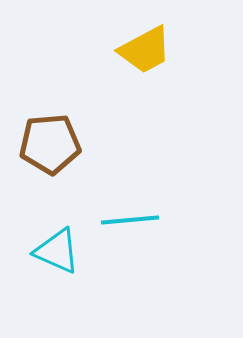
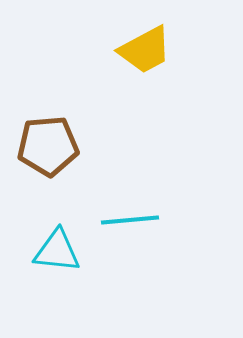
brown pentagon: moved 2 px left, 2 px down
cyan triangle: rotated 18 degrees counterclockwise
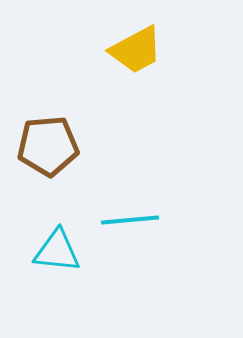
yellow trapezoid: moved 9 px left
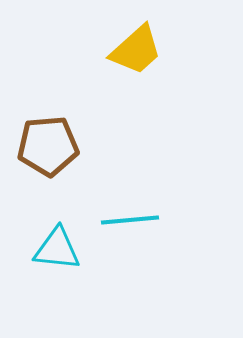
yellow trapezoid: rotated 14 degrees counterclockwise
cyan triangle: moved 2 px up
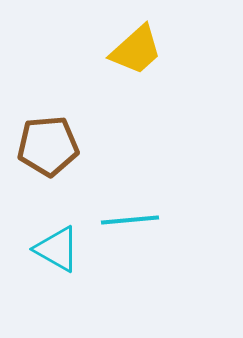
cyan triangle: rotated 24 degrees clockwise
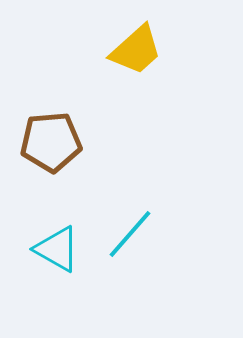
brown pentagon: moved 3 px right, 4 px up
cyan line: moved 14 px down; rotated 44 degrees counterclockwise
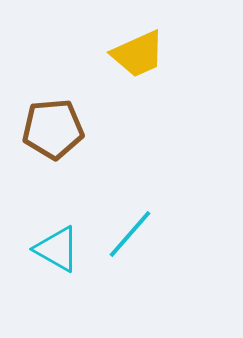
yellow trapezoid: moved 2 px right, 4 px down; rotated 18 degrees clockwise
brown pentagon: moved 2 px right, 13 px up
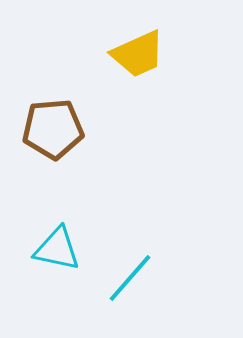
cyan line: moved 44 px down
cyan triangle: rotated 18 degrees counterclockwise
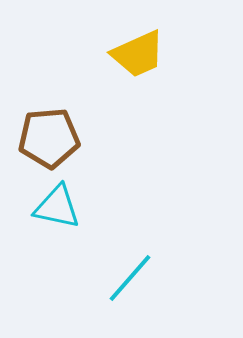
brown pentagon: moved 4 px left, 9 px down
cyan triangle: moved 42 px up
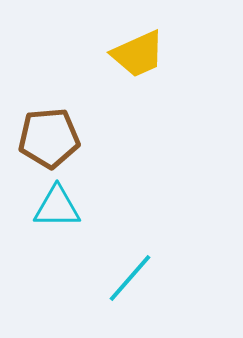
cyan triangle: rotated 12 degrees counterclockwise
